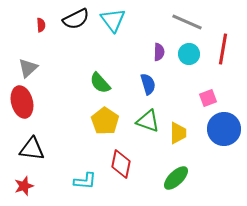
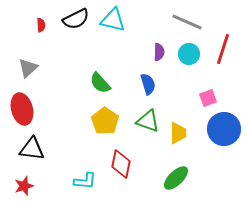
cyan triangle: rotated 40 degrees counterclockwise
red line: rotated 8 degrees clockwise
red ellipse: moved 7 px down
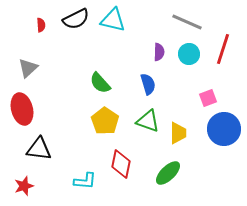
black triangle: moved 7 px right
green ellipse: moved 8 px left, 5 px up
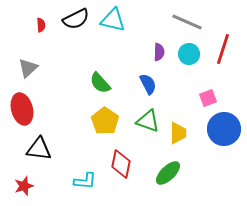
blue semicircle: rotated 10 degrees counterclockwise
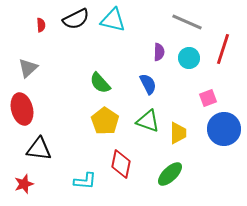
cyan circle: moved 4 px down
green ellipse: moved 2 px right, 1 px down
red star: moved 2 px up
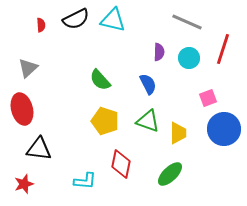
green semicircle: moved 3 px up
yellow pentagon: rotated 16 degrees counterclockwise
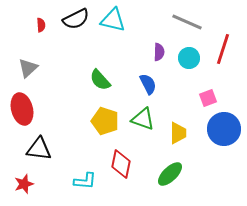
green triangle: moved 5 px left, 2 px up
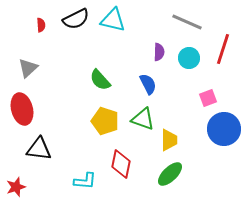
yellow trapezoid: moved 9 px left, 7 px down
red star: moved 8 px left, 3 px down
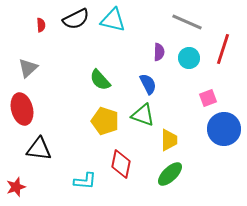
green triangle: moved 4 px up
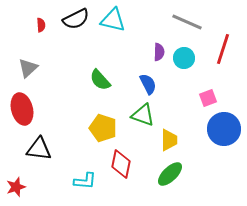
cyan circle: moved 5 px left
yellow pentagon: moved 2 px left, 7 px down
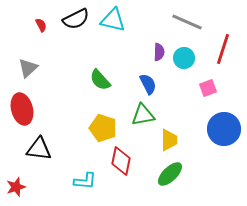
red semicircle: rotated 24 degrees counterclockwise
pink square: moved 10 px up
green triangle: rotated 30 degrees counterclockwise
red diamond: moved 3 px up
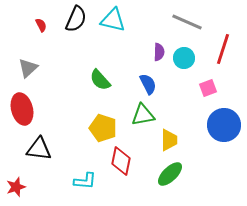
black semicircle: rotated 40 degrees counterclockwise
blue circle: moved 4 px up
